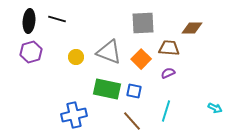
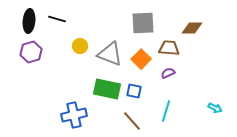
gray triangle: moved 1 px right, 2 px down
yellow circle: moved 4 px right, 11 px up
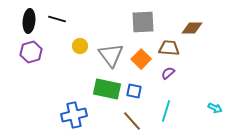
gray square: moved 1 px up
gray triangle: moved 1 px right, 1 px down; rotated 32 degrees clockwise
purple semicircle: rotated 16 degrees counterclockwise
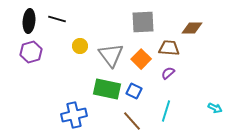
blue square: rotated 14 degrees clockwise
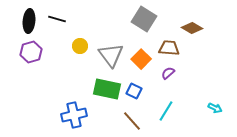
gray square: moved 1 px right, 3 px up; rotated 35 degrees clockwise
brown diamond: rotated 30 degrees clockwise
cyan line: rotated 15 degrees clockwise
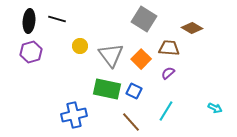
brown line: moved 1 px left, 1 px down
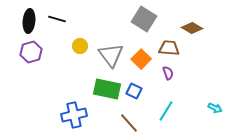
purple semicircle: rotated 112 degrees clockwise
brown line: moved 2 px left, 1 px down
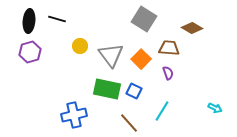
purple hexagon: moved 1 px left
cyan line: moved 4 px left
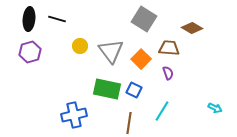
black ellipse: moved 2 px up
gray triangle: moved 4 px up
blue square: moved 1 px up
brown line: rotated 50 degrees clockwise
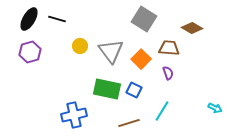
black ellipse: rotated 25 degrees clockwise
brown line: rotated 65 degrees clockwise
